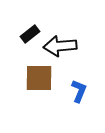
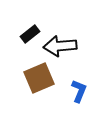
brown square: rotated 24 degrees counterclockwise
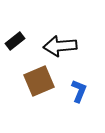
black rectangle: moved 15 px left, 7 px down
brown square: moved 3 px down
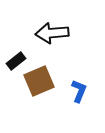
black rectangle: moved 1 px right, 20 px down
black arrow: moved 8 px left, 13 px up
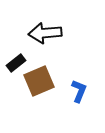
black arrow: moved 7 px left
black rectangle: moved 2 px down
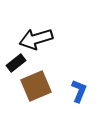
black arrow: moved 9 px left, 6 px down; rotated 12 degrees counterclockwise
brown square: moved 3 px left, 5 px down
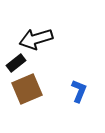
brown square: moved 9 px left, 3 px down
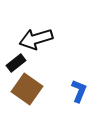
brown square: rotated 32 degrees counterclockwise
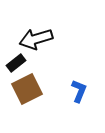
brown square: rotated 28 degrees clockwise
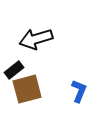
black rectangle: moved 2 px left, 7 px down
brown square: rotated 12 degrees clockwise
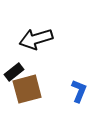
black rectangle: moved 2 px down
